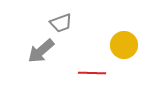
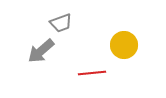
red line: rotated 8 degrees counterclockwise
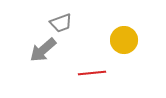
yellow circle: moved 5 px up
gray arrow: moved 2 px right, 1 px up
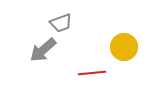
yellow circle: moved 7 px down
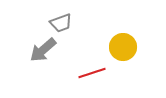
yellow circle: moved 1 px left
red line: rotated 12 degrees counterclockwise
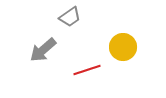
gray trapezoid: moved 9 px right, 6 px up; rotated 15 degrees counterclockwise
red line: moved 5 px left, 3 px up
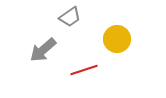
yellow circle: moved 6 px left, 8 px up
red line: moved 3 px left
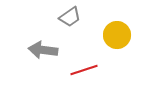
yellow circle: moved 4 px up
gray arrow: rotated 48 degrees clockwise
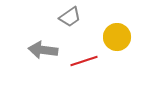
yellow circle: moved 2 px down
red line: moved 9 px up
